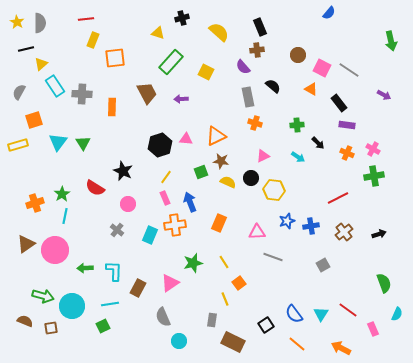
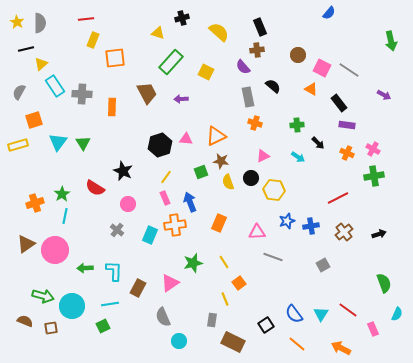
yellow semicircle at (228, 182): rotated 133 degrees counterclockwise
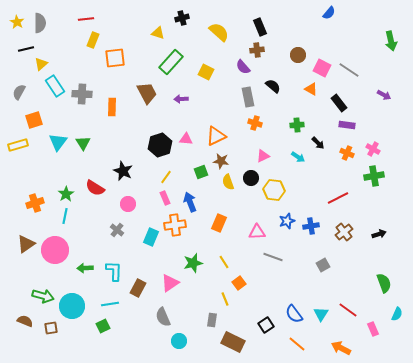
green star at (62, 194): moved 4 px right
cyan rectangle at (150, 235): moved 1 px right, 2 px down
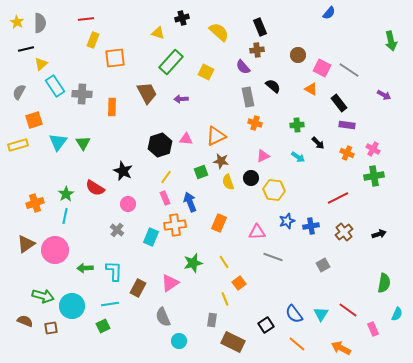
green semicircle at (384, 283): rotated 30 degrees clockwise
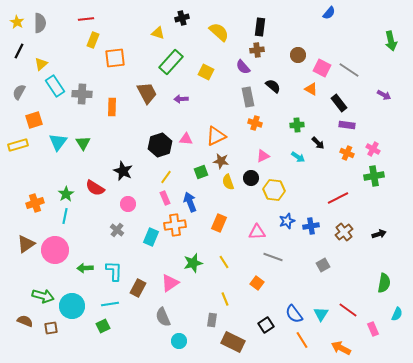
black rectangle at (260, 27): rotated 30 degrees clockwise
black line at (26, 49): moved 7 px left, 2 px down; rotated 49 degrees counterclockwise
orange square at (239, 283): moved 18 px right; rotated 16 degrees counterclockwise
orange line at (297, 344): moved 5 px right, 4 px up; rotated 18 degrees clockwise
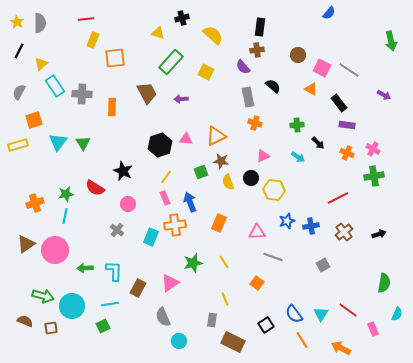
yellow semicircle at (219, 32): moved 6 px left, 3 px down
green star at (66, 194): rotated 21 degrees clockwise
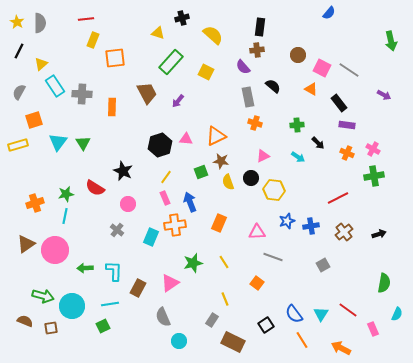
purple arrow at (181, 99): moved 3 px left, 2 px down; rotated 48 degrees counterclockwise
gray rectangle at (212, 320): rotated 24 degrees clockwise
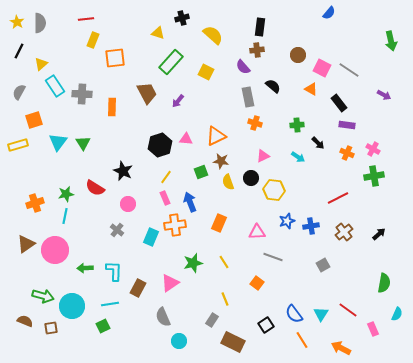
black arrow at (379, 234): rotated 24 degrees counterclockwise
